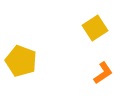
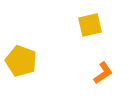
yellow square: moved 5 px left, 3 px up; rotated 20 degrees clockwise
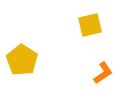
yellow pentagon: moved 1 px right, 1 px up; rotated 12 degrees clockwise
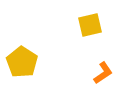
yellow pentagon: moved 2 px down
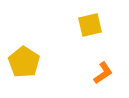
yellow pentagon: moved 2 px right
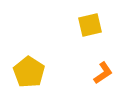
yellow pentagon: moved 5 px right, 10 px down
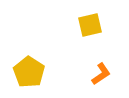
orange L-shape: moved 2 px left, 1 px down
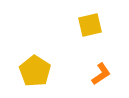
yellow pentagon: moved 6 px right, 1 px up
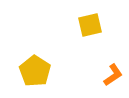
orange L-shape: moved 12 px right, 1 px down
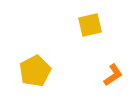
yellow pentagon: rotated 12 degrees clockwise
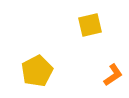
yellow pentagon: moved 2 px right
